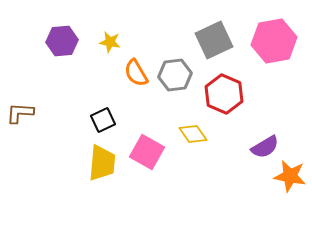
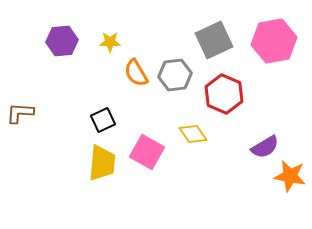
yellow star: rotated 10 degrees counterclockwise
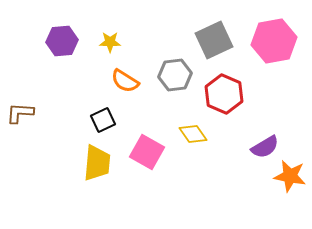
orange semicircle: moved 11 px left, 8 px down; rotated 28 degrees counterclockwise
yellow trapezoid: moved 5 px left
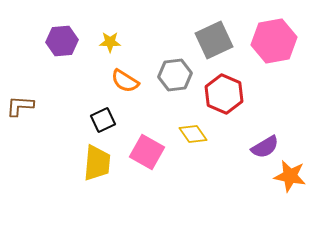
brown L-shape: moved 7 px up
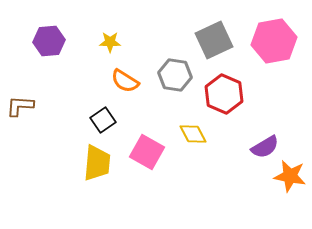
purple hexagon: moved 13 px left
gray hexagon: rotated 16 degrees clockwise
black square: rotated 10 degrees counterclockwise
yellow diamond: rotated 8 degrees clockwise
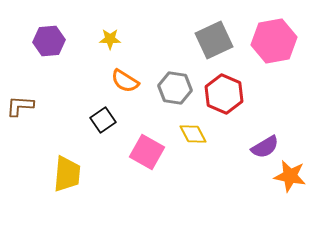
yellow star: moved 3 px up
gray hexagon: moved 13 px down
yellow trapezoid: moved 30 px left, 11 px down
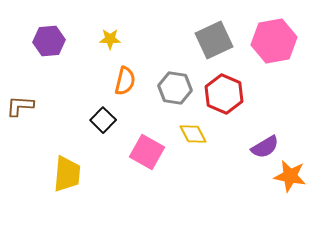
orange semicircle: rotated 108 degrees counterclockwise
black square: rotated 10 degrees counterclockwise
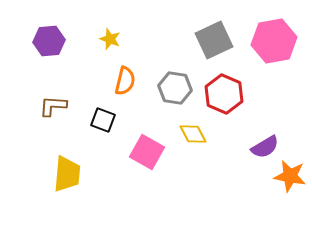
yellow star: rotated 20 degrees clockwise
brown L-shape: moved 33 px right
black square: rotated 25 degrees counterclockwise
